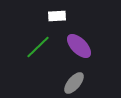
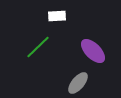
purple ellipse: moved 14 px right, 5 px down
gray ellipse: moved 4 px right
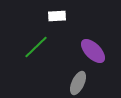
green line: moved 2 px left
gray ellipse: rotated 15 degrees counterclockwise
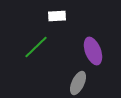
purple ellipse: rotated 24 degrees clockwise
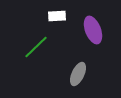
purple ellipse: moved 21 px up
gray ellipse: moved 9 px up
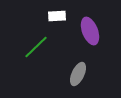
purple ellipse: moved 3 px left, 1 px down
